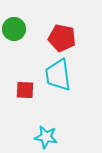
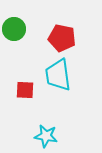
cyan star: moved 1 px up
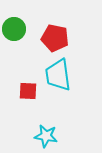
red pentagon: moved 7 px left
red square: moved 3 px right, 1 px down
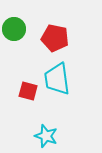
cyan trapezoid: moved 1 px left, 4 px down
red square: rotated 12 degrees clockwise
cyan star: rotated 10 degrees clockwise
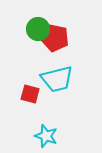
green circle: moved 24 px right
cyan trapezoid: rotated 96 degrees counterclockwise
red square: moved 2 px right, 3 px down
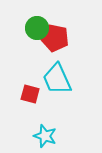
green circle: moved 1 px left, 1 px up
cyan trapezoid: rotated 80 degrees clockwise
cyan star: moved 1 px left
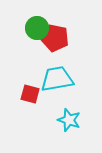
cyan trapezoid: rotated 104 degrees clockwise
cyan star: moved 24 px right, 16 px up
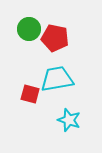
green circle: moved 8 px left, 1 px down
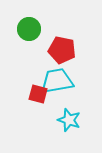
red pentagon: moved 7 px right, 12 px down
cyan trapezoid: moved 2 px down
red square: moved 8 px right
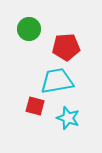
red pentagon: moved 4 px right, 3 px up; rotated 16 degrees counterclockwise
red square: moved 3 px left, 12 px down
cyan star: moved 1 px left, 2 px up
